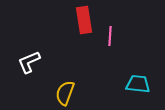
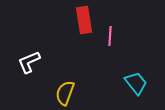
cyan trapezoid: moved 2 px left, 1 px up; rotated 45 degrees clockwise
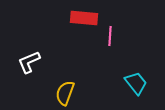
red rectangle: moved 2 px up; rotated 76 degrees counterclockwise
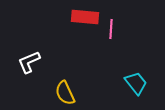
red rectangle: moved 1 px right, 1 px up
pink line: moved 1 px right, 7 px up
yellow semicircle: rotated 45 degrees counterclockwise
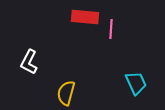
white L-shape: rotated 40 degrees counterclockwise
cyan trapezoid: rotated 15 degrees clockwise
yellow semicircle: moved 1 px right; rotated 40 degrees clockwise
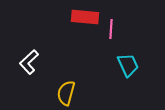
white L-shape: rotated 20 degrees clockwise
cyan trapezoid: moved 8 px left, 18 px up
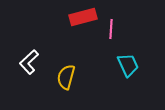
red rectangle: moved 2 px left; rotated 20 degrees counterclockwise
yellow semicircle: moved 16 px up
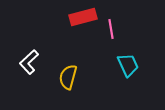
pink line: rotated 12 degrees counterclockwise
yellow semicircle: moved 2 px right
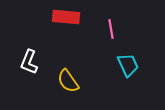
red rectangle: moved 17 px left; rotated 20 degrees clockwise
white L-shape: rotated 25 degrees counterclockwise
yellow semicircle: moved 4 px down; rotated 50 degrees counterclockwise
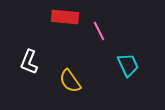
red rectangle: moved 1 px left
pink line: moved 12 px left, 2 px down; rotated 18 degrees counterclockwise
yellow semicircle: moved 2 px right
